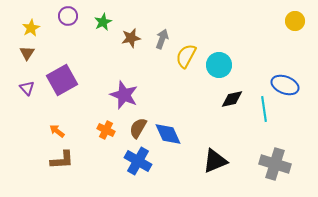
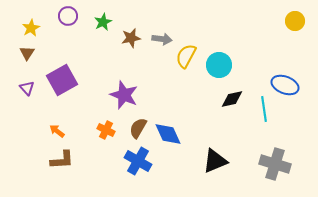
gray arrow: rotated 78 degrees clockwise
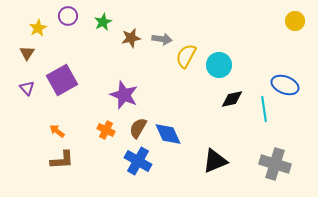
yellow star: moved 7 px right
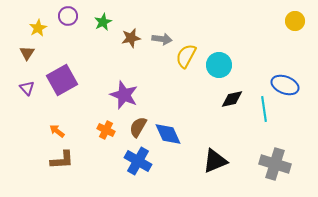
brown semicircle: moved 1 px up
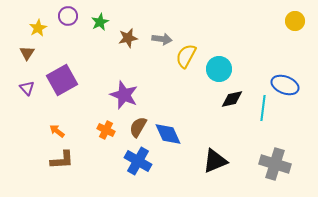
green star: moved 3 px left
brown star: moved 3 px left
cyan circle: moved 4 px down
cyan line: moved 1 px left, 1 px up; rotated 15 degrees clockwise
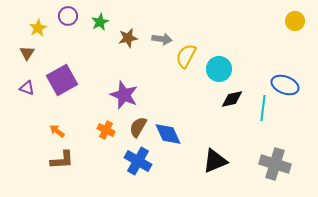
purple triangle: rotated 28 degrees counterclockwise
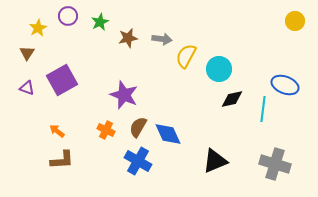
cyan line: moved 1 px down
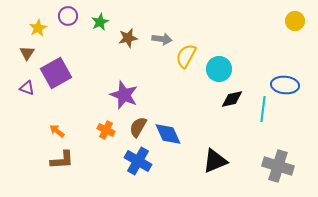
purple square: moved 6 px left, 7 px up
blue ellipse: rotated 16 degrees counterclockwise
gray cross: moved 3 px right, 2 px down
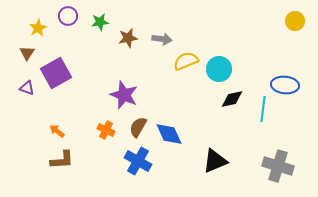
green star: rotated 18 degrees clockwise
yellow semicircle: moved 5 px down; rotated 40 degrees clockwise
blue diamond: moved 1 px right
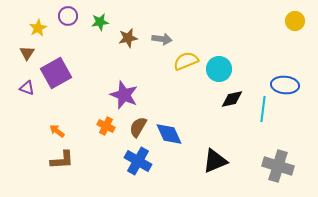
orange cross: moved 4 px up
